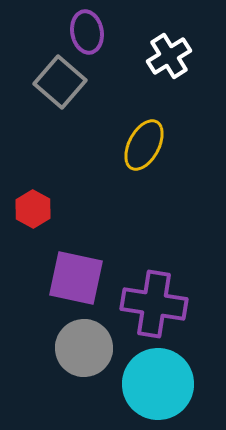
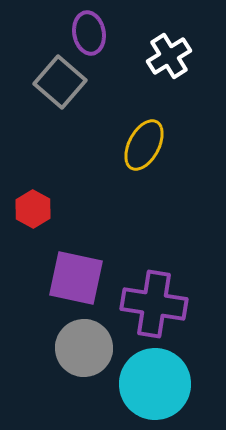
purple ellipse: moved 2 px right, 1 px down
cyan circle: moved 3 px left
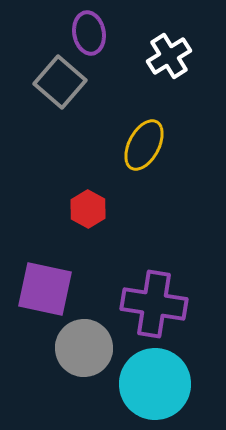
red hexagon: moved 55 px right
purple square: moved 31 px left, 11 px down
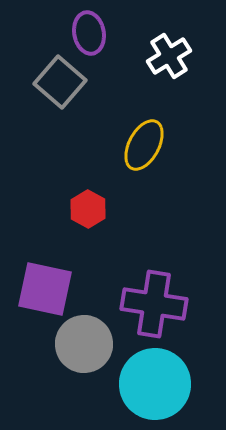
gray circle: moved 4 px up
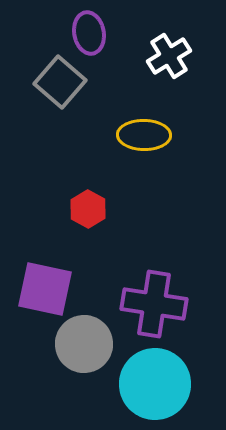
yellow ellipse: moved 10 px up; rotated 63 degrees clockwise
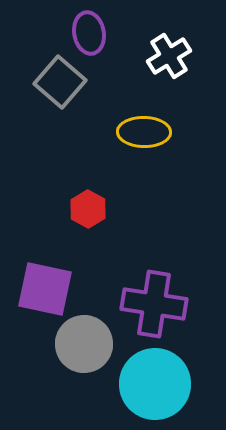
yellow ellipse: moved 3 px up
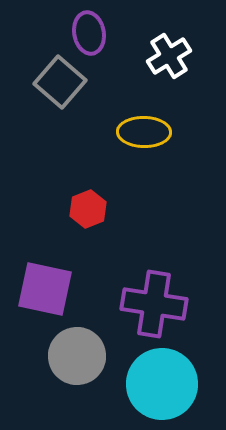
red hexagon: rotated 9 degrees clockwise
gray circle: moved 7 px left, 12 px down
cyan circle: moved 7 px right
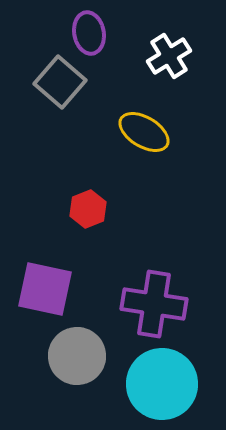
yellow ellipse: rotated 30 degrees clockwise
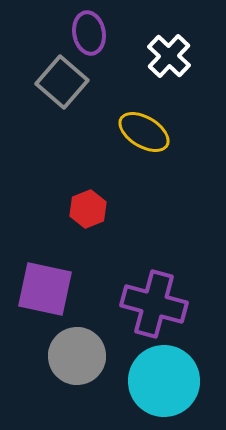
white cross: rotated 15 degrees counterclockwise
gray square: moved 2 px right
purple cross: rotated 6 degrees clockwise
cyan circle: moved 2 px right, 3 px up
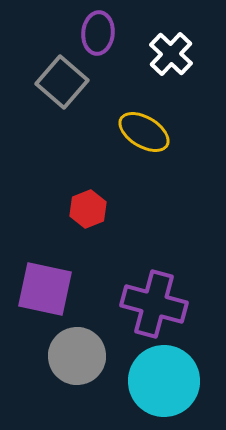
purple ellipse: moved 9 px right; rotated 15 degrees clockwise
white cross: moved 2 px right, 2 px up
